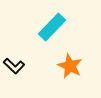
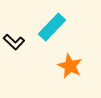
black L-shape: moved 24 px up
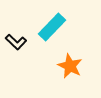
black L-shape: moved 2 px right
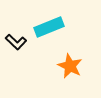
cyan rectangle: moved 3 px left; rotated 24 degrees clockwise
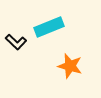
orange star: rotated 10 degrees counterclockwise
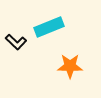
orange star: rotated 15 degrees counterclockwise
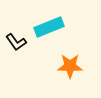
black L-shape: rotated 10 degrees clockwise
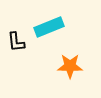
black L-shape: rotated 30 degrees clockwise
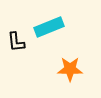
orange star: moved 3 px down
